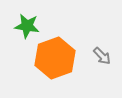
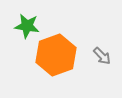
orange hexagon: moved 1 px right, 3 px up
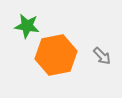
orange hexagon: rotated 9 degrees clockwise
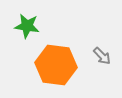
orange hexagon: moved 10 px down; rotated 18 degrees clockwise
